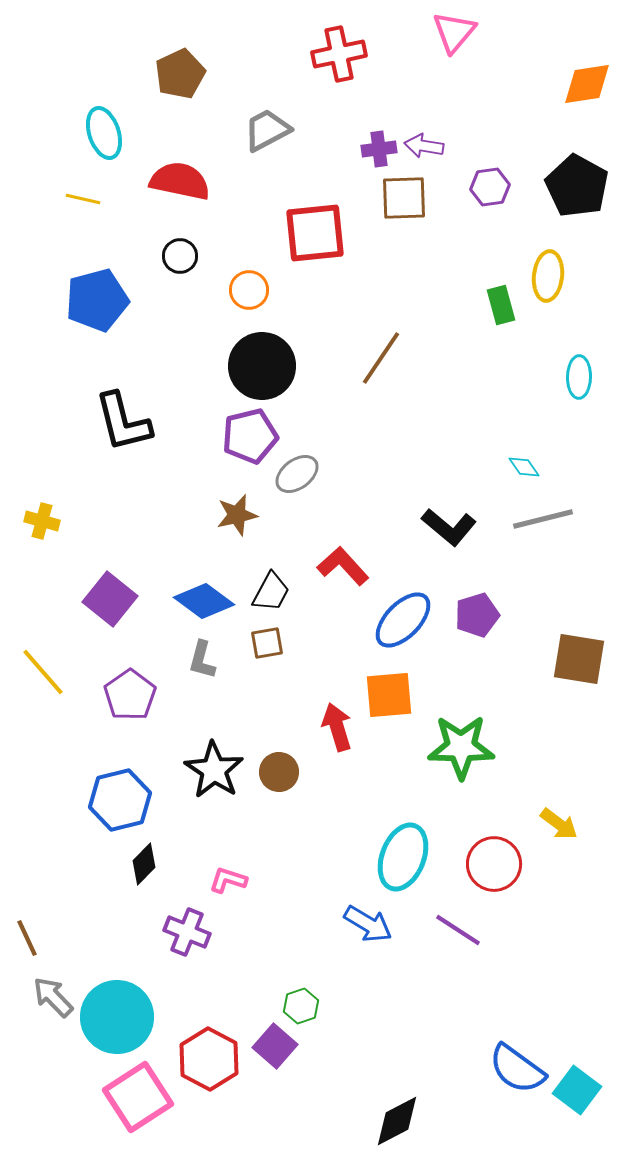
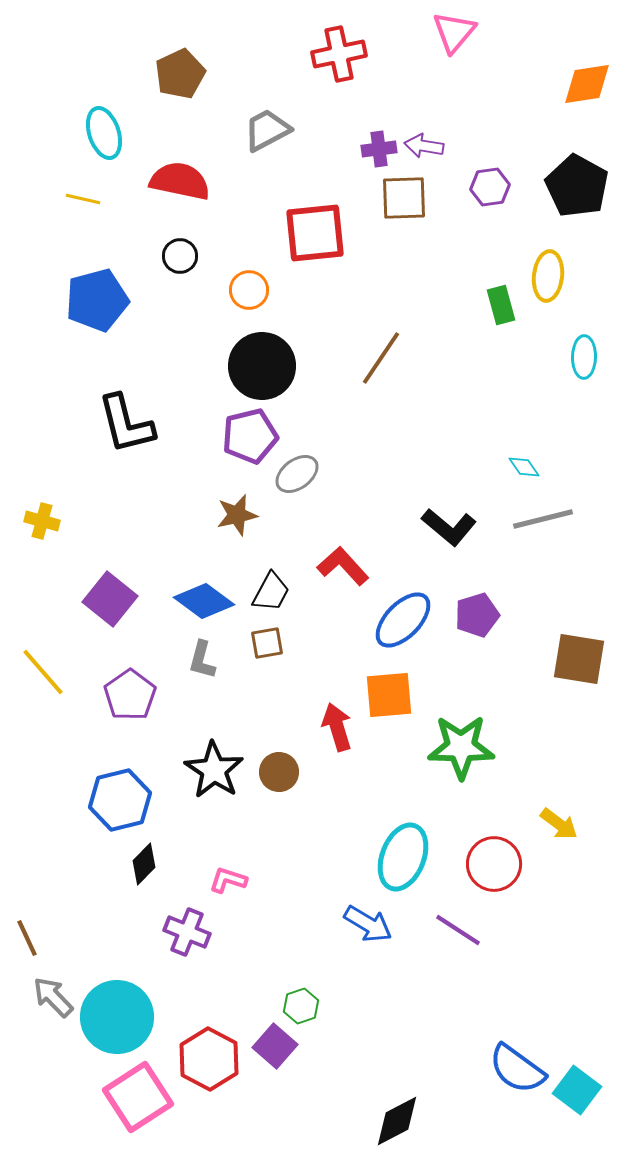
cyan ellipse at (579, 377): moved 5 px right, 20 px up
black L-shape at (123, 422): moved 3 px right, 2 px down
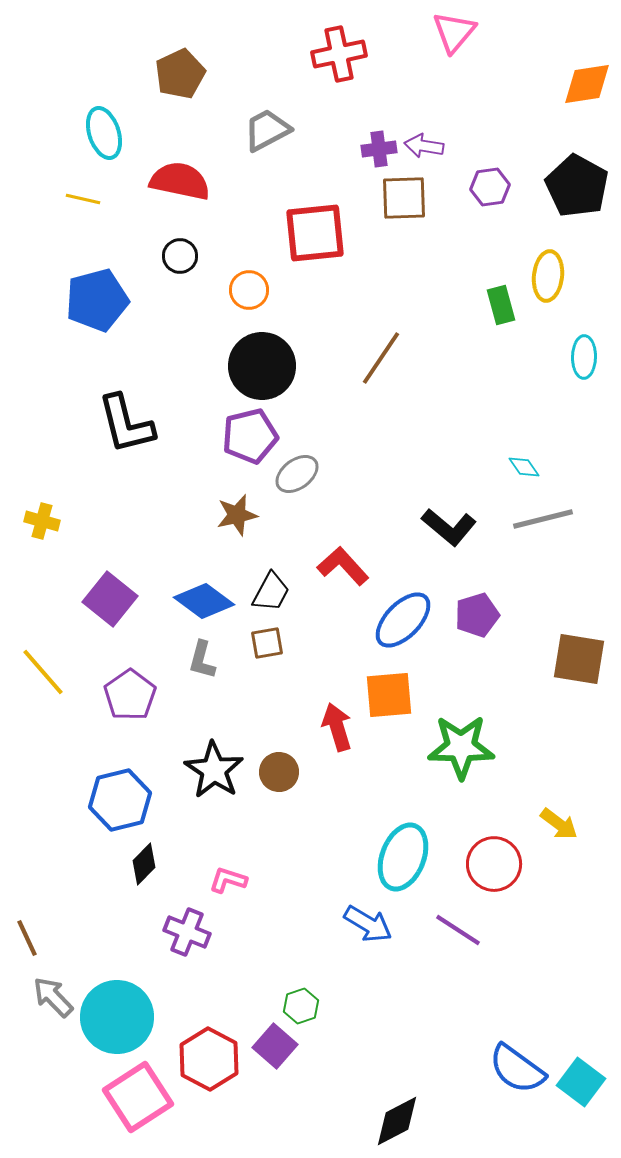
cyan square at (577, 1090): moved 4 px right, 8 px up
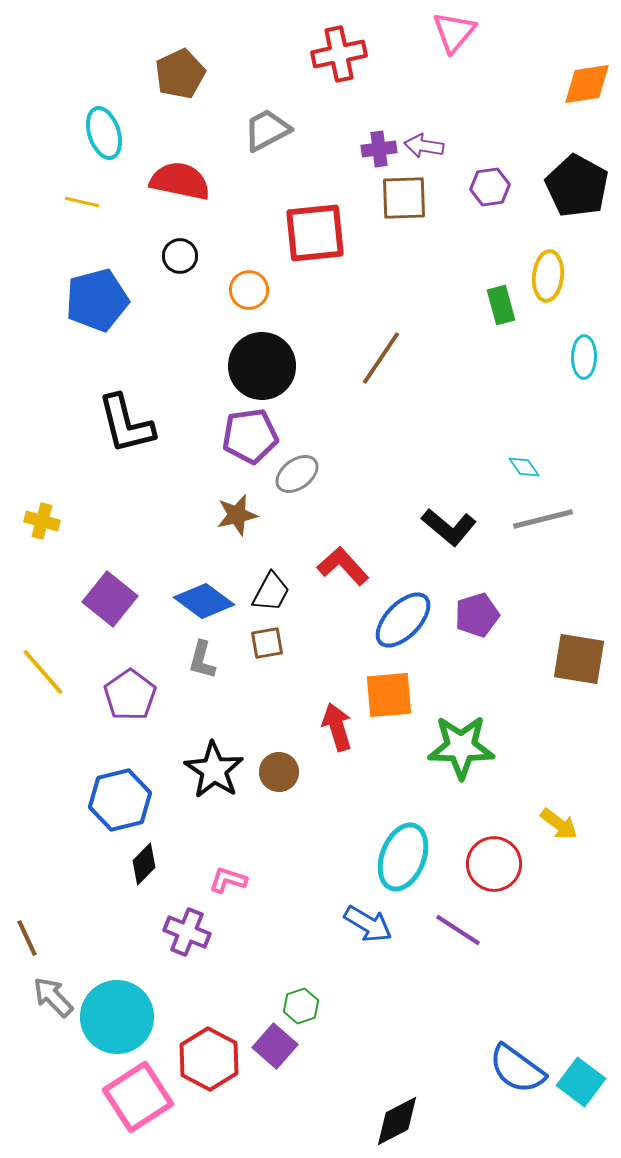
yellow line at (83, 199): moved 1 px left, 3 px down
purple pentagon at (250, 436): rotated 6 degrees clockwise
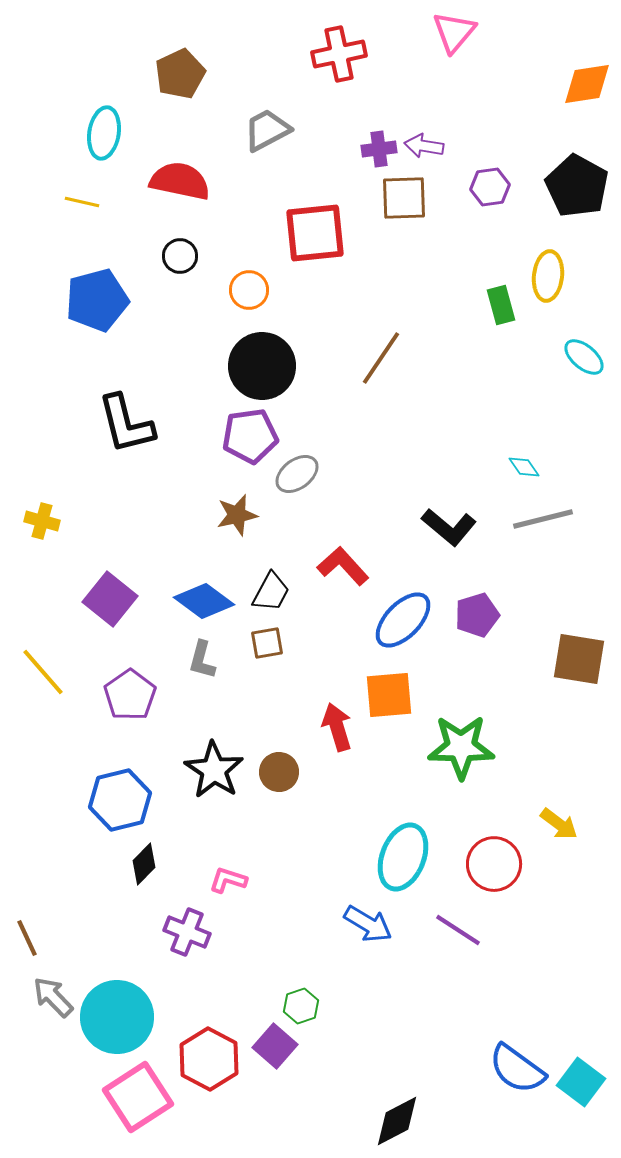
cyan ellipse at (104, 133): rotated 27 degrees clockwise
cyan ellipse at (584, 357): rotated 51 degrees counterclockwise
